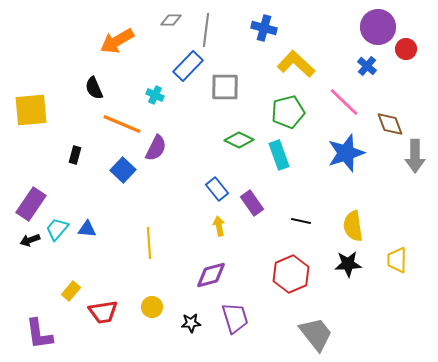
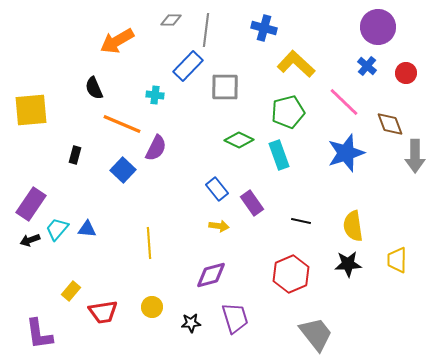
red circle at (406, 49): moved 24 px down
cyan cross at (155, 95): rotated 18 degrees counterclockwise
yellow arrow at (219, 226): rotated 108 degrees clockwise
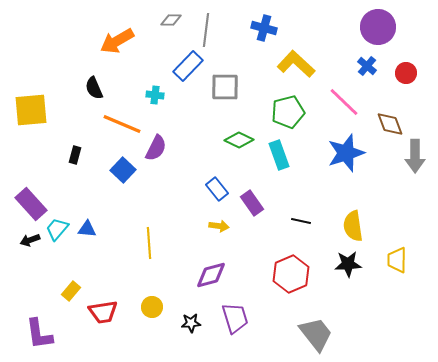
purple rectangle at (31, 204): rotated 76 degrees counterclockwise
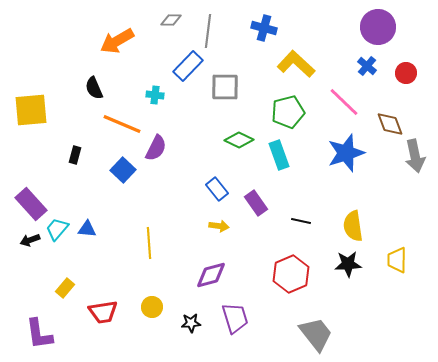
gray line at (206, 30): moved 2 px right, 1 px down
gray arrow at (415, 156): rotated 12 degrees counterclockwise
purple rectangle at (252, 203): moved 4 px right
yellow rectangle at (71, 291): moved 6 px left, 3 px up
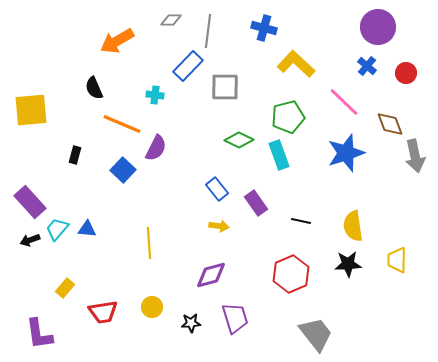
green pentagon at (288, 112): moved 5 px down
purple rectangle at (31, 204): moved 1 px left, 2 px up
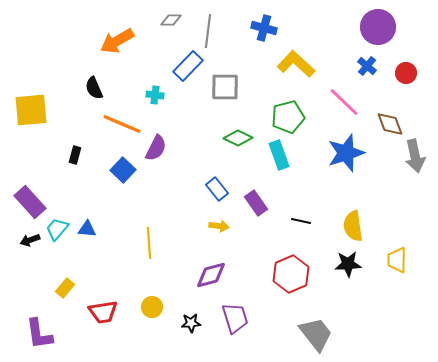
green diamond at (239, 140): moved 1 px left, 2 px up
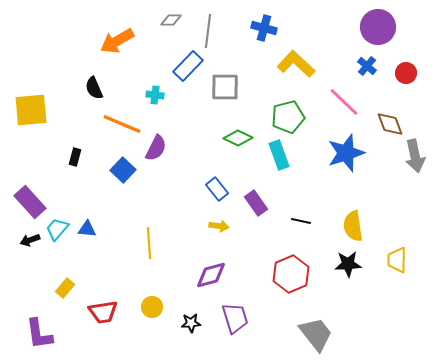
black rectangle at (75, 155): moved 2 px down
